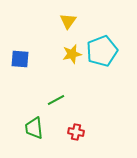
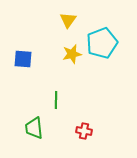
yellow triangle: moved 1 px up
cyan pentagon: moved 8 px up
blue square: moved 3 px right
green line: rotated 60 degrees counterclockwise
red cross: moved 8 px right, 1 px up
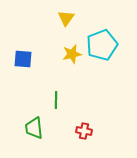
yellow triangle: moved 2 px left, 2 px up
cyan pentagon: moved 2 px down
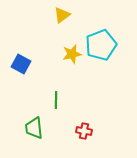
yellow triangle: moved 4 px left, 3 px up; rotated 18 degrees clockwise
cyan pentagon: moved 1 px left
blue square: moved 2 px left, 5 px down; rotated 24 degrees clockwise
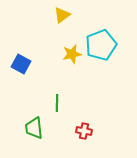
green line: moved 1 px right, 3 px down
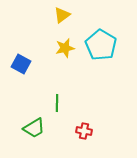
cyan pentagon: rotated 20 degrees counterclockwise
yellow star: moved 7 px left, 6 px up
green trapezoid: rotated 115 degrees counterclockwise
